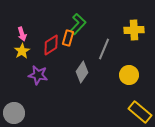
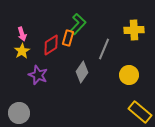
purple star: rotated 12 degrees clockwise
gray circle: moved 5 px right
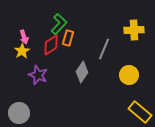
green L-shape: moved 19 px left
pink arrow: moved 2 px right, 3 px down
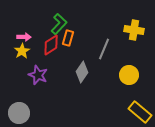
yellow cross: rotated 12 degrees clockwise
pink arrow: rotated 72 degrees counterclockwise
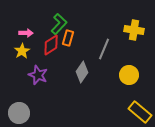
pink arrow: moved 2 px right, 4 px up
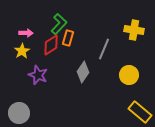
gray diamond: moved 1 px right
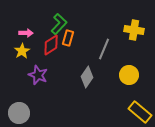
gray diamond: moved 4 px right, 5 px down
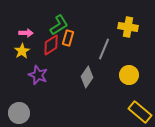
green L-shape: moved 1 px down; rotated 15 degrees clockwise
yellow cross: moved 6 px left, 3 px up
